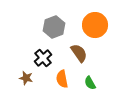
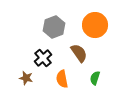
green semicircle: moved 5 px right, 5 px up; rotated 48 degrees clockwise
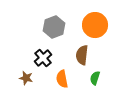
brown semicircle: moved 3 px right, 2 px down; rotated 138 degrees counterclockwise
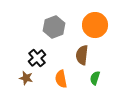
black cross: moved 6 px left
orange semicircle: moved 1 px left
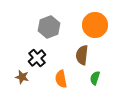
gray hexagon: moved 5 px left
brown star: moved 4 px left, 1 px up
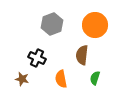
gray hexagon: moved 3 px right, 3 px up
black cross: rotated 24 degrees counterclockwise
brown star: moved 2 px down
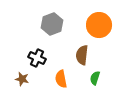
orange circle: moved 4 px right
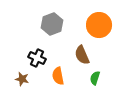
brown semicircle: rotated 30 degrees counterclockwise
orange semicircle: moved 3 px left, 3 px up
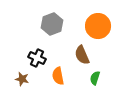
orange circle: moved 1 px left, 1 px down
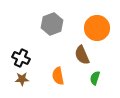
orange circle: moved 1 px left, 2 px down
black cross: moved 16 px left
brown star: rotated 16 degrees counterclockwise
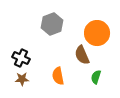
orange circle: moved 5 px down
green semicircle: moved 1 px right, 1 px up
